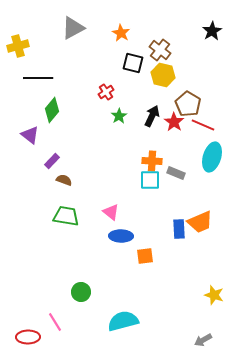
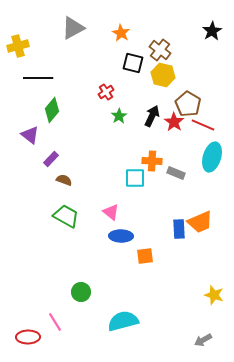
purple rectangle: moved 1 px left, 2 px up
cyan square: moved 15 px left, 2 px up
green trapezoid: rotated 20 degrees clockwise
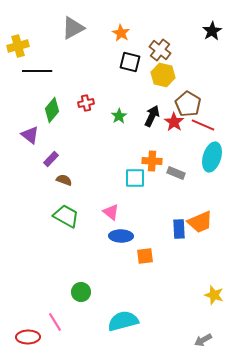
black square: moved 3 px left, 1 px up
black line: moved 1 px left, 7 px up
red cross: moved 20 px left, 11 px down; rotated 21 degrees clockwise
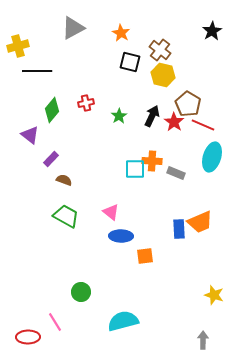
cyan square: moved 9 px up
gray arrow: rotated 120 degrees clockwise
